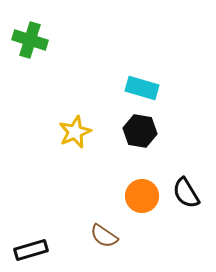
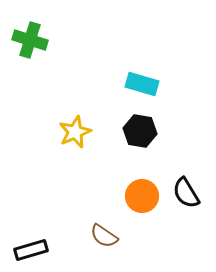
cyan rectangle: moved 4 px up
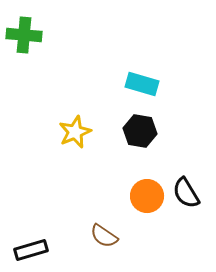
green cross: moved 6 px left, 5 px up; rotated 12 degrees counterclockwise
orange circle: moved 5 px right
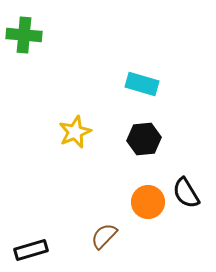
black hexagon: moved 4 px right, 8 px down; rotated 16 degrees counterclockwise
orange circle: moved 1 px right, 6 px down
brown semicircle: rotated 100 degrees clockwise
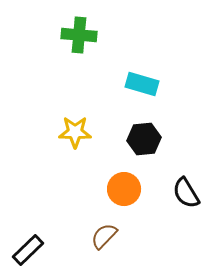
green cross: moved 55 px right
yellow star: rotated 24 degrees clockwise
orange circle: moved 24 px left, 13 px up
black rectangle: moved 3 px left; rotated 28 degrees counterclockwise
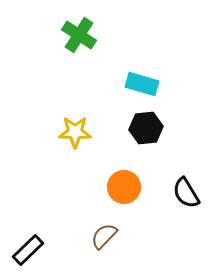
green cross: rotated 28 degrees clockwise
black hexagon: moved 2 px right, 11 px up
orange circle: moved 2 px up
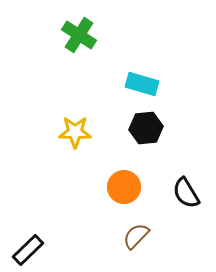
brown semicircle: moved 32 px right
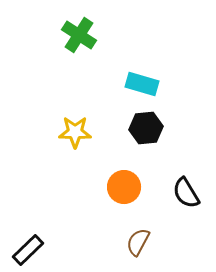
brown semicircle: moved 2 px right, 6 px down; rotated 16 degrees counterclockwise
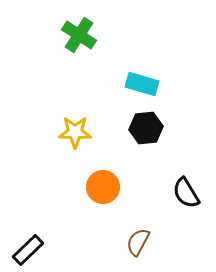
orange circle: moved 21 px left
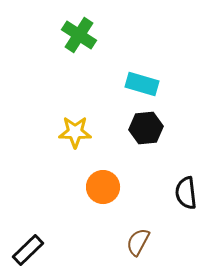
black semicircle: rotated 24 degrees clockwise
